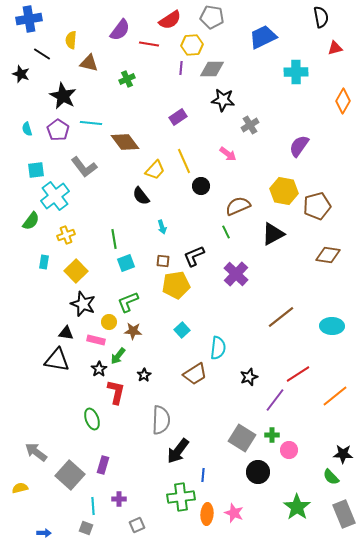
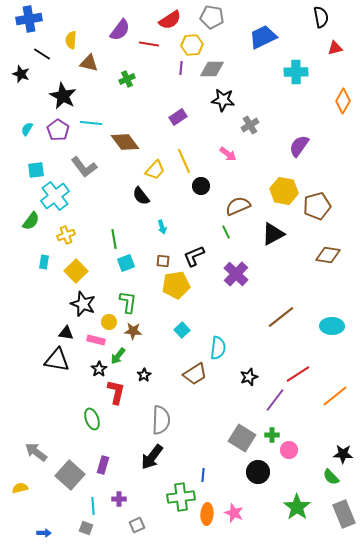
cyan semicircle at (27, 129): rotated 48 degrees clockwise
green L-shape at (128, 302): rotated 120 degrees clockwise
black arrow at (178, 451): moved 26 px left, 6 px down
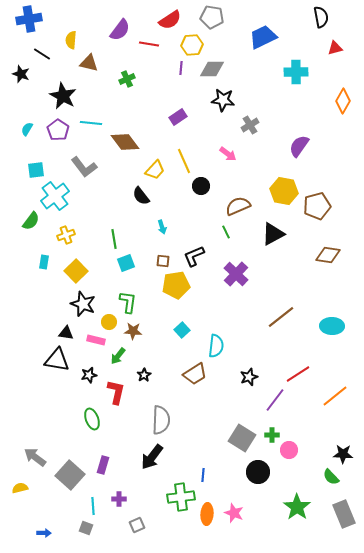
cyan semicircle at (218, 348): moved 2 px left, 2 px up
black star at (99, 369): moved 10 px left, 6 px down; rotated 21 degrees clockwise
gray arrow at (36, 452): moved 1 px left, 5 px down
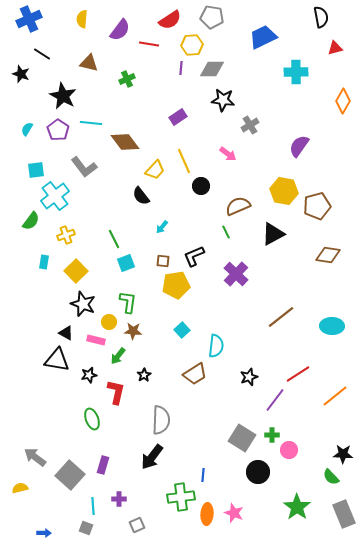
blue cross at (29, 19): rotated 15 degrees counterclockwise
yellow semicircle at (71, 40): moved 11 px right, 21 px up
cyan arrow at (162, 227): rotated 56 degrees clockwise
green line at (114, 239): rotated 18 degrees counterclockwise
black triangle at (66, 333): rotated 21 degrees clockwise
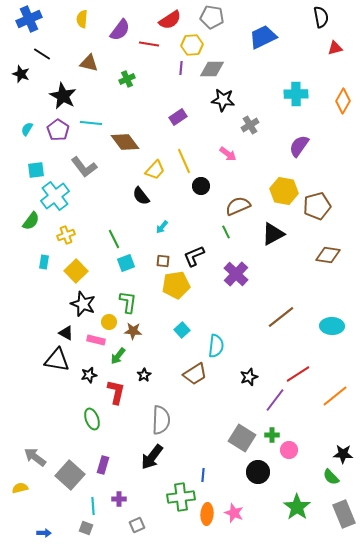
cyan cross at (296, 72): moved 22 px down
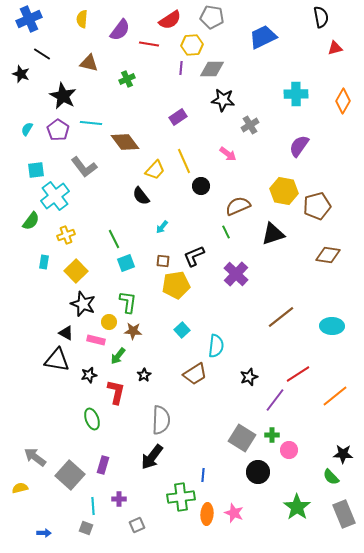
black triangle at (273, 234): rotated 10 degrees clockwise
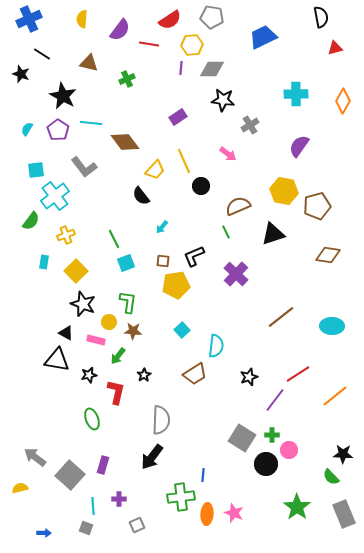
black circle at (258, 472): moved 8 px right, 8 px up
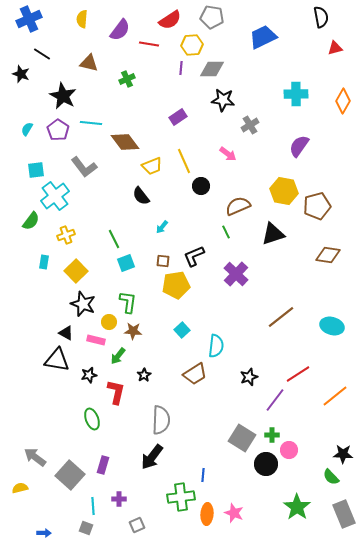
yellow trapezoid at (155, 170): moved 3 px left, 4 px up; rotated 25 degrees clockwise
cyan ellipse at (332, 326): rotated 15 degrees clockwise
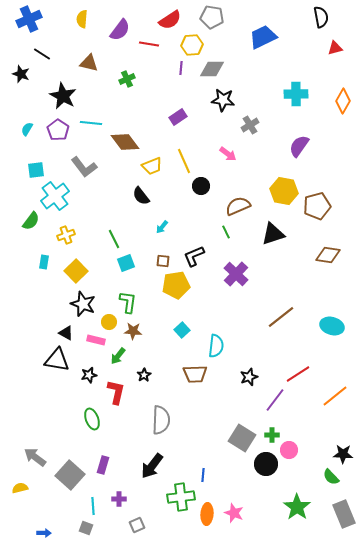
brown trapezoid at (195, 374): rotated 30 degrees clockwise
black arrow at (152, 457): moved 9 px down
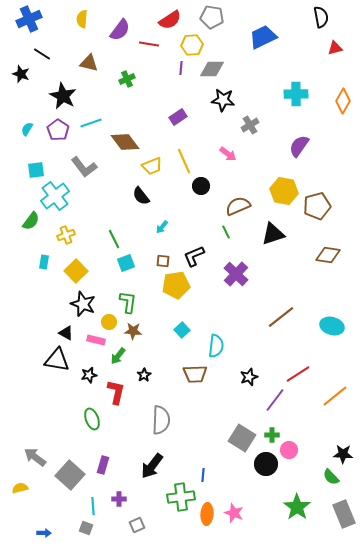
cyan line at (91, 123): rotated 25 degrees counterclockwise
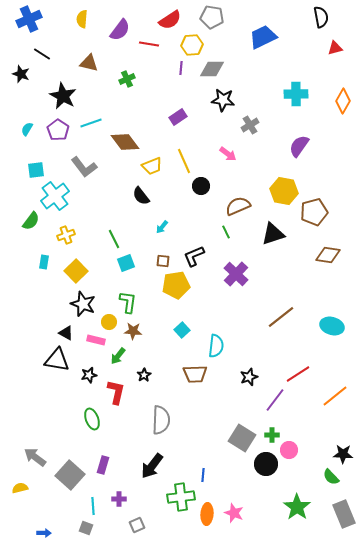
brown pentagon at (317, 206): moved 3 px left, 6 px down
